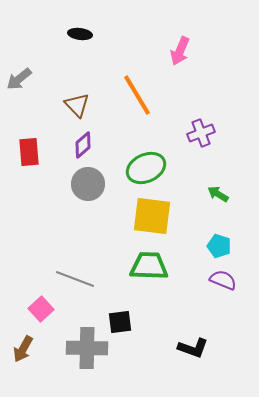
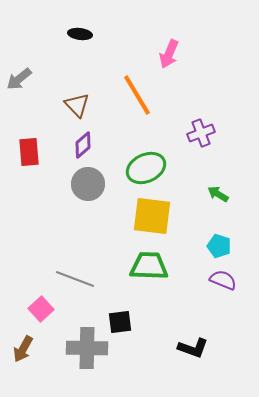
pink arrow: moved 11 px left, 3 px down
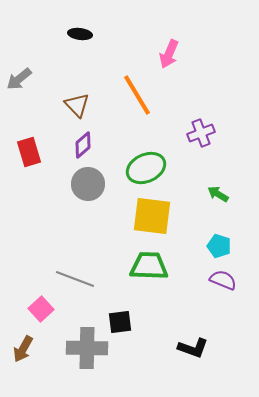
red rectangle: rotated 12 degrees counterclockwise
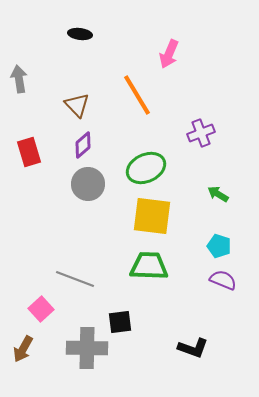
gray arrow: rotated 120 degrees clockwise
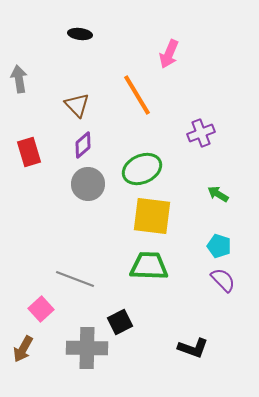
green ellipse: moved 4 px left, 1 px down
purple semicircle: rotated 24 degrees clockwise
black square: rotated 20 degrees counterclockwise
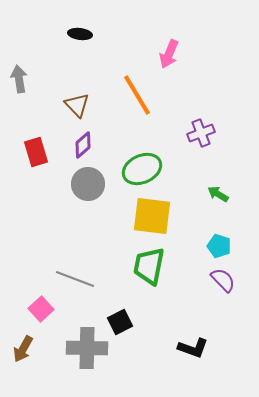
red rectangle: moved 7 px right
green trapezoid: rotated 81 degrees counterclockwise
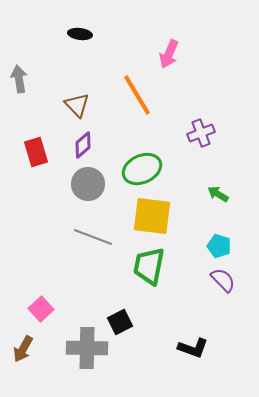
gray line: moved 18 px right, 42 px up
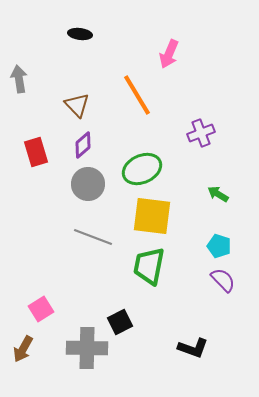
pink square: rotated 10 degrees clockwise
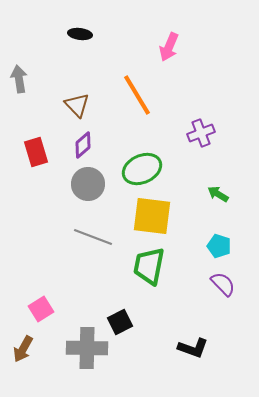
pink arrow: moved 7 px up
purple semicircle: moved 4 px down
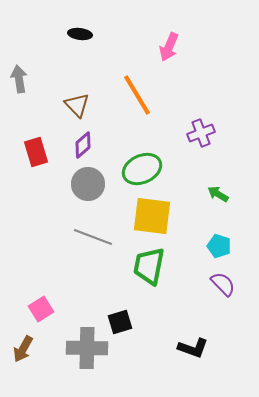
black square: rotated 10 degrees clockwise
